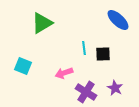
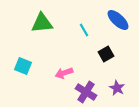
green triangle: rotated 25 degrees clockwise
cyan line: moved 18 px up; rotated 24 degrees counterclockwise
black square: moved 3 px right; rotated 28 degrees counterclockwise
purple star: moved 2 px right
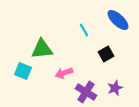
green triangle: moved 26 px down
cyan square: moved 5 px down
purple star: moved 2 px left; rotated 21 degrees clockwise
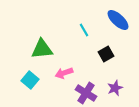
cyan square: moved 7 px right, 9 px down; rotated 18 degrees clockwise
purple cross: moved 1 px down
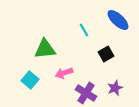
green triangle: moved 3 px right
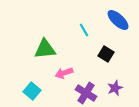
black square: rotated 28 degrees counterclockwise
cyan square: moved 2 px right, 11 px down
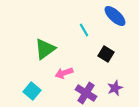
blue ellipse: moved 3 px left, 4 px up
green triangle: rotated 30 degrees counterclockwise
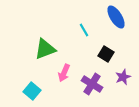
blue ellipse: moved 1 px right, 1 px down; rotated 15 degrees clockwise
green triangle: rotated 15 degrees clockwise
pink arrow: rotated 48 degrees counterclockwise
purple star: moved 8 px right, 11 px up
purple cross: moved 6 px right, 9 px up
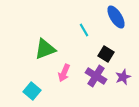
purple cross: moved 4 px right, 8 px up
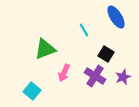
purple cross: moved 1 px left
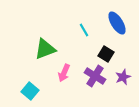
blue ellipse: moved 1 px right, 6 px down
cyan square: moved 2 px left
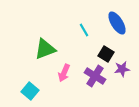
purple star: moved 1 px left, 8 px up; rotated 14 degrees clockwise
